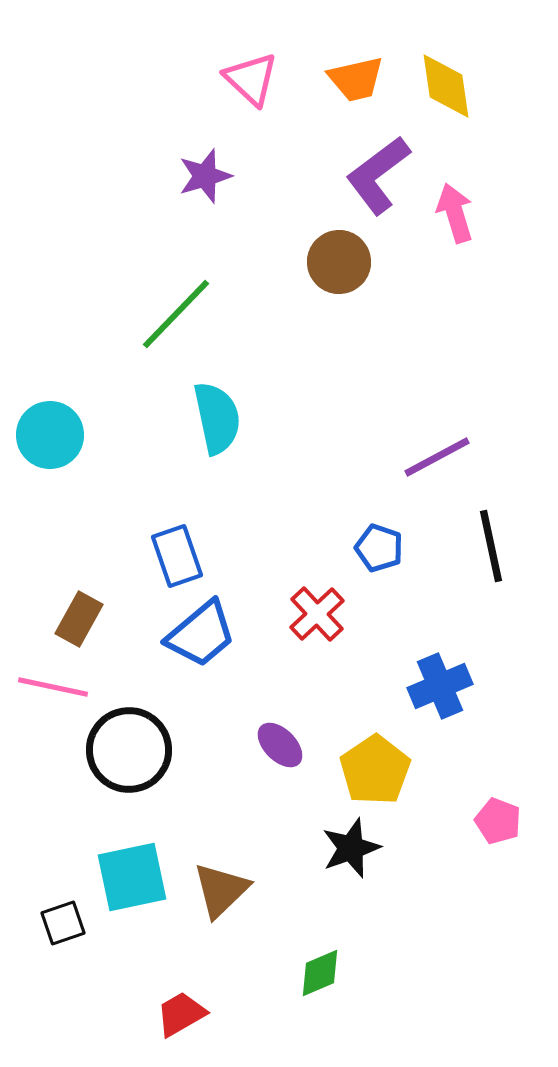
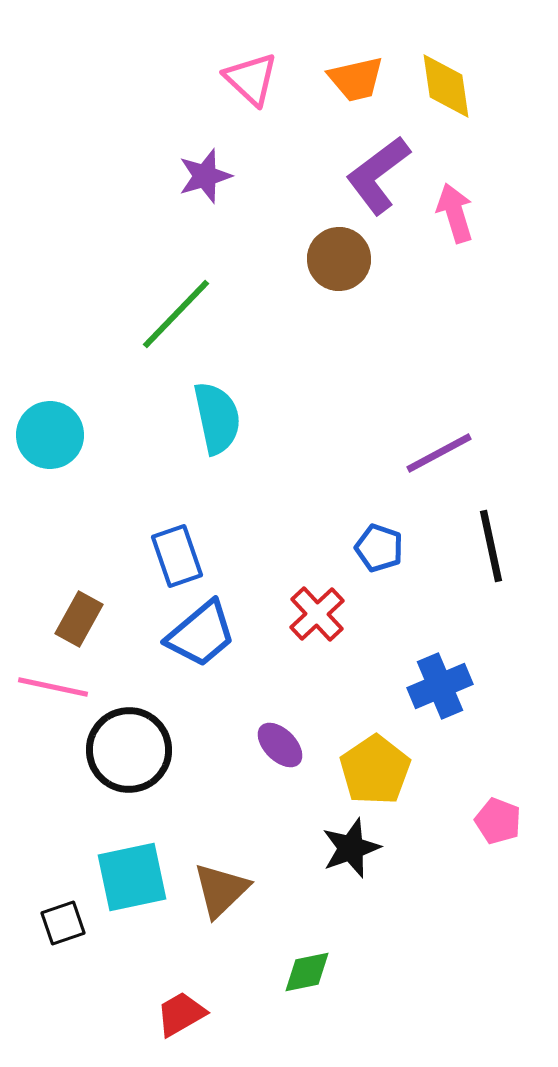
brown circle: moved 3 px up
purple line: moved 2 px right, 4 px up
green diamond: moved 13 px left, 1 px up; rotated 12 degrees clockwise
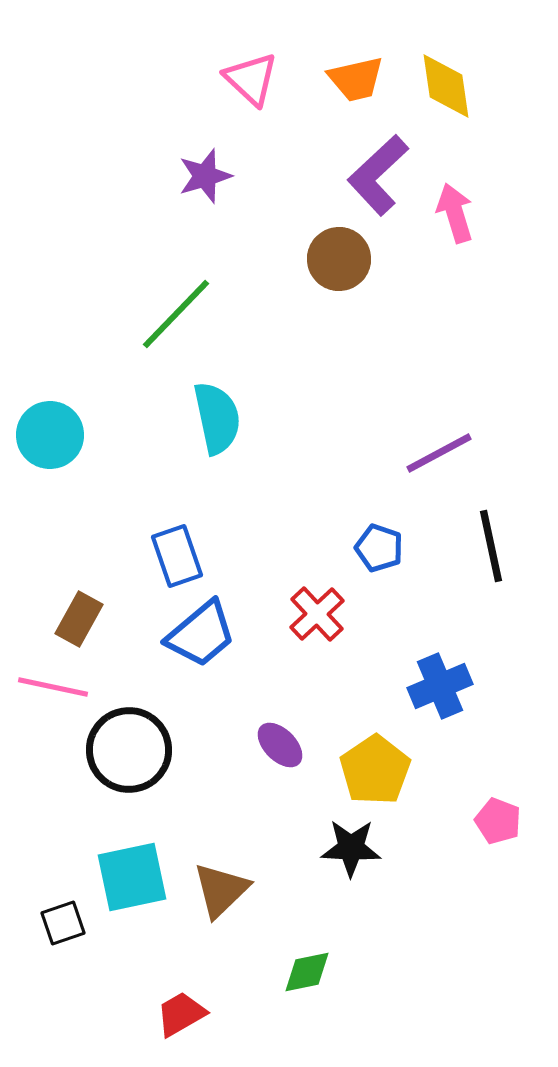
purple L-shape: rotated 6 degrees counterclockwise
black star: rotated 22 degrees clockwise
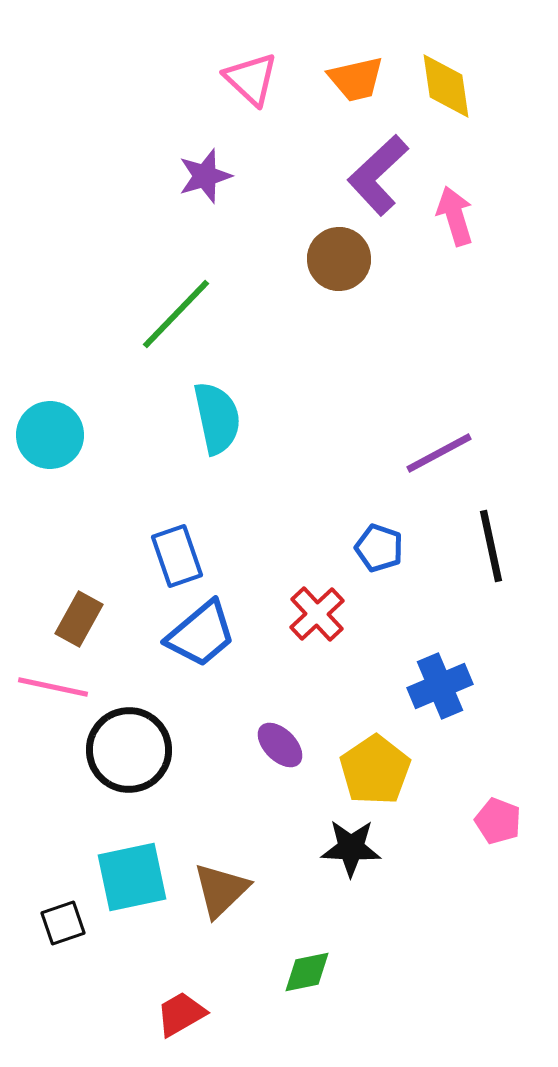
pink arrow: moved 3 px down
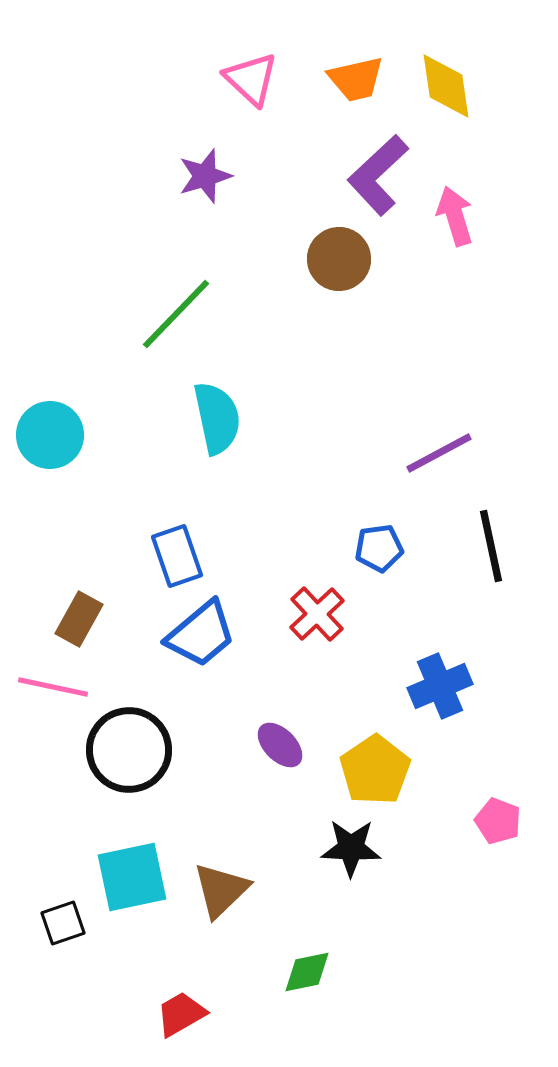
blue pentagon: rotated 27 degrees counterclockwise
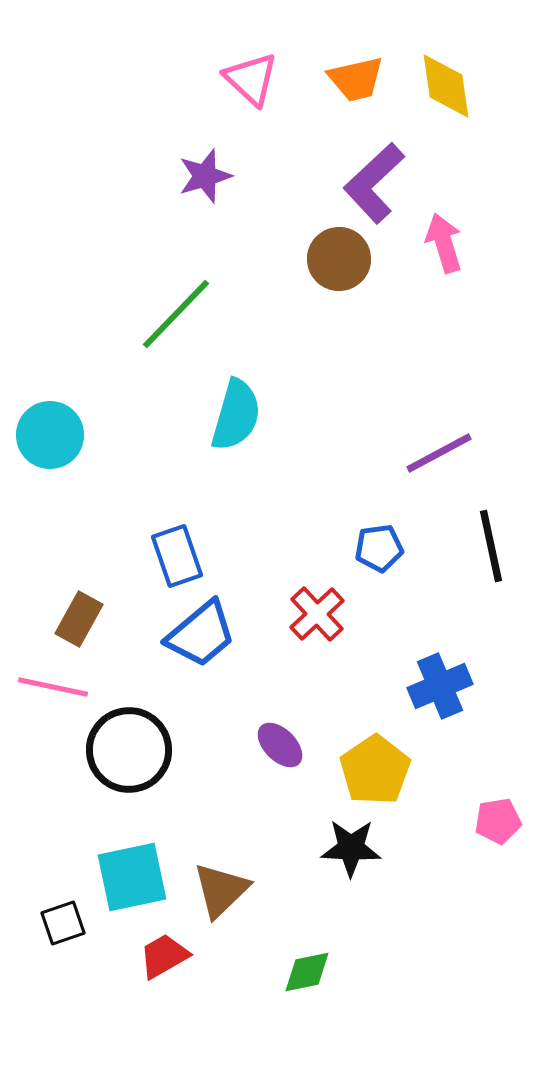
purple L-shape: moved 4 px left, 8 px down
pink arrow: moved 11 px left, 27 px down
cyan semicircle: moved 19 px right, 3 px up; rotated 28 degrees clockwise
pink pentagon: rotated 30 degrees counterclockwise
red trapezoid: moved 17 px left, 58 px up
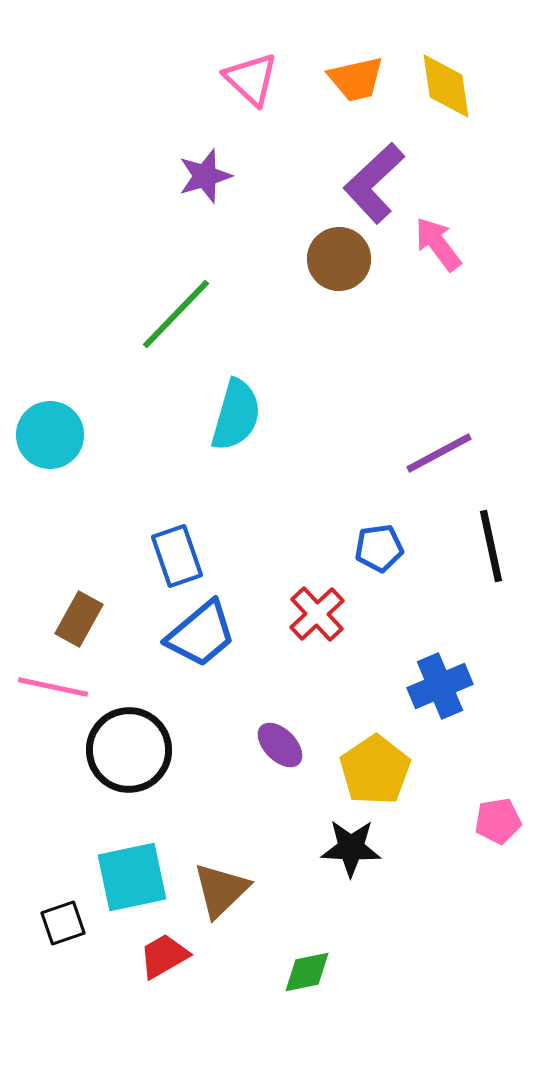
pink arrow: moved 6 px left, 1 px down; rotated 20 degrees counterclockwise
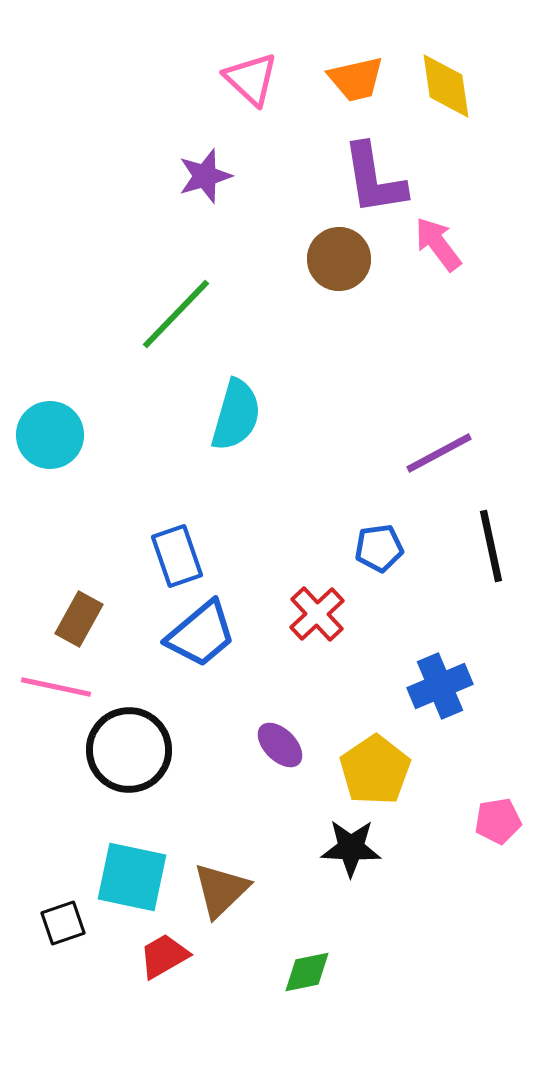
purple L-shape: moved 4 px up; rotated 56 degrees counterclockwise
pink line: moved 3 px right
cyan square: rotated 24 degrees clockwise
